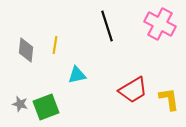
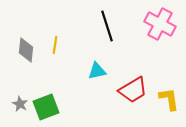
cyan triangle: moved 20 px right, 4 px up
gray star: rotated 14 degrees clockwise
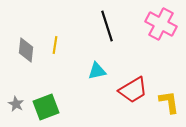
pink cross: moved 1 px right
yellow L-shape: moved 3 px down
gray star: moved 4 px left
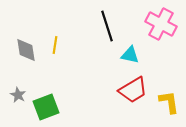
gray diamond: rotated 15 degrees counterclockwise
cyan triangle: moved 33 px right, 16 px up; rotated 24 degrees clockwise
gray star: moved 2 px right, 9 px up
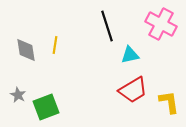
cyan triangle: rotated 24 degrees counterclockwise
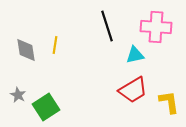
pink cross: moved 5 px left, 3 px down; rotated 24 degrees counterclockwise
cyan triangle: moved 5 px right
green square: rotated 12 degrees counterclockwise
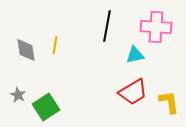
black line: rotated 28 degrees clockwise
red trapezoid: moved 2 px down
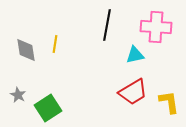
black line: moved 1 px up
yellow line: moved 1 px up
green square: moved 2 px right, 1 px down
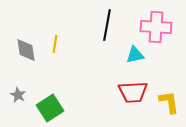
red trapezoid: rotated 28 degrees clockwise
green square: moved 2 px right
